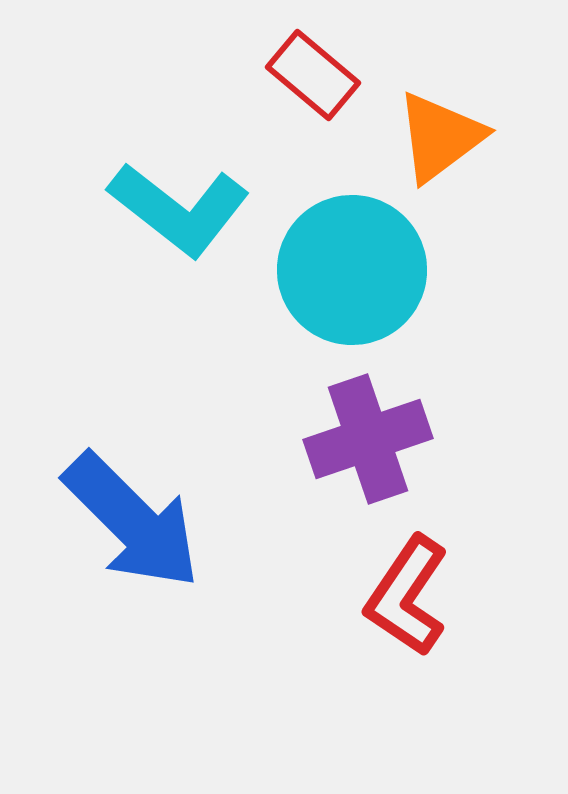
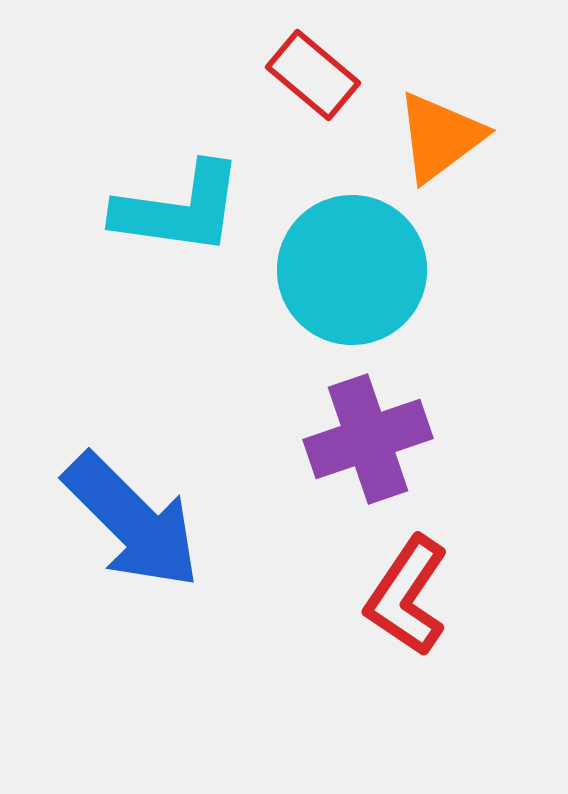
cyan L-shape: rotated 30 degrees counterclockwise
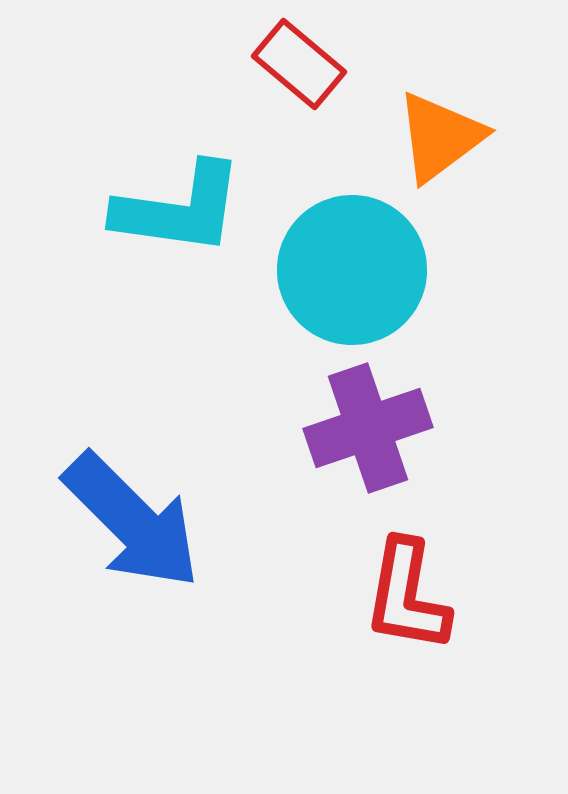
red rectangle: moved 14 px left, 11 px up
purple cross: moved 11 px up
red L-shape: rotated 24 degrees counterclockwise
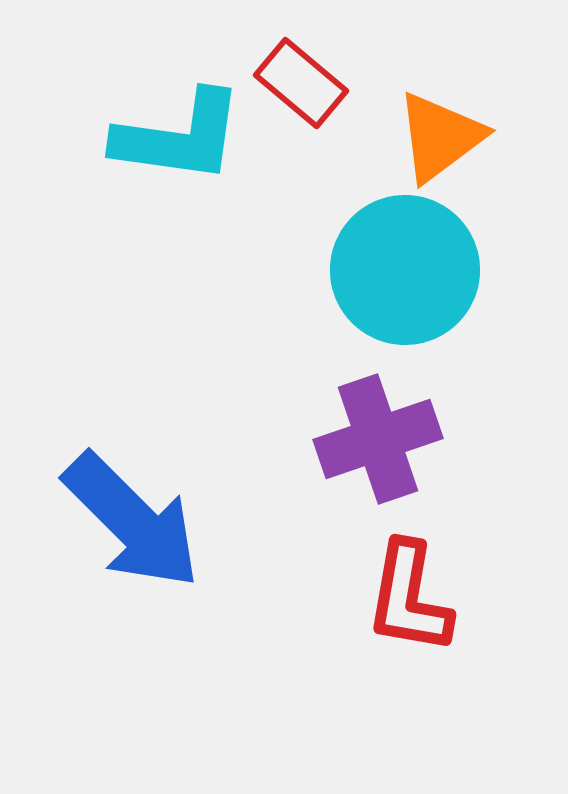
red rectangle: moved 2 px right, 19 px down
cyan L-shape: moved 72 px up
cyan circle: moved 53 px right
purple cross: moved 10 px right, 11 px down
red L-shape: moved 2 px right, 2 px down
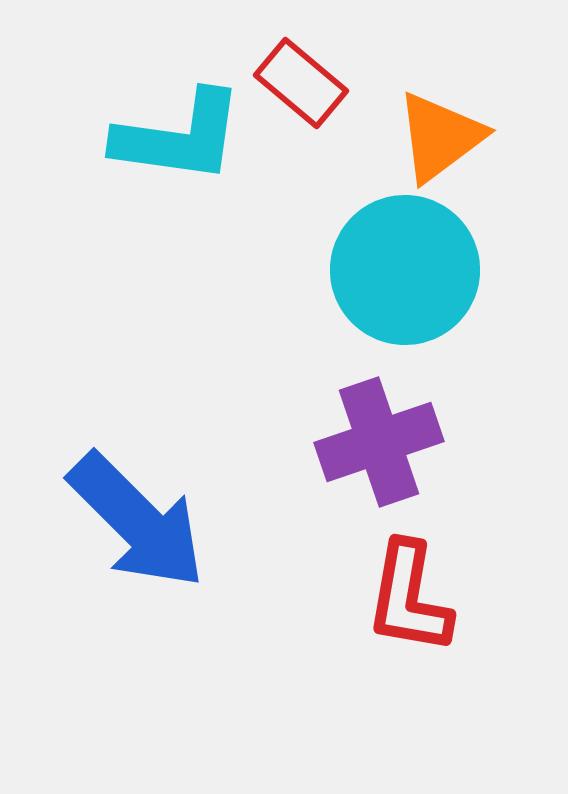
purple cross: moved 1 px right, 3 px down
blue arrow: moved 5 px right
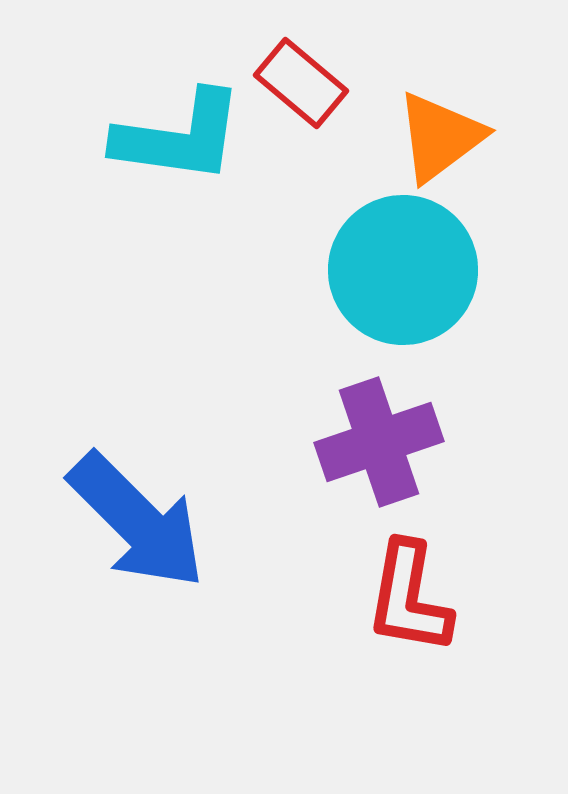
cyan circle: moved 2 px left
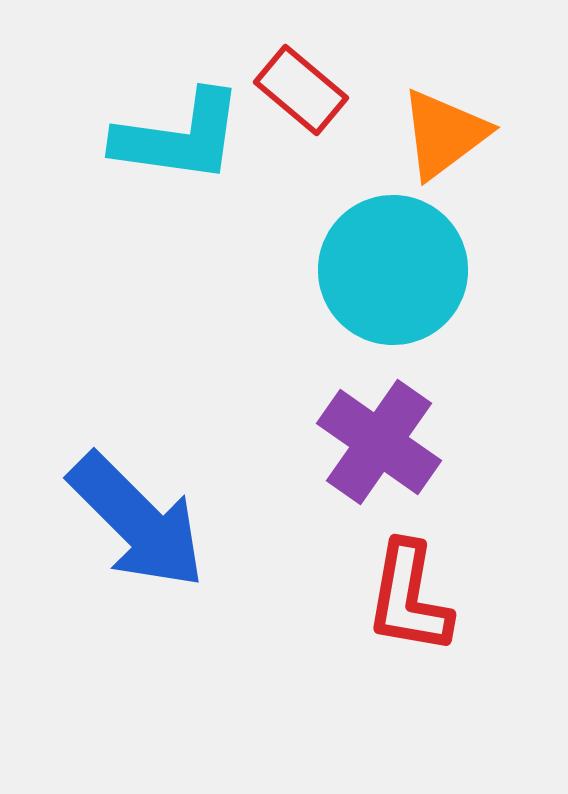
red rectangle: moved 7 px down
orange triangle: moved 4 px right, 3 px up
cyan circle: moved 10 px left
purple cross: rotated 36 degrees counterclockwise
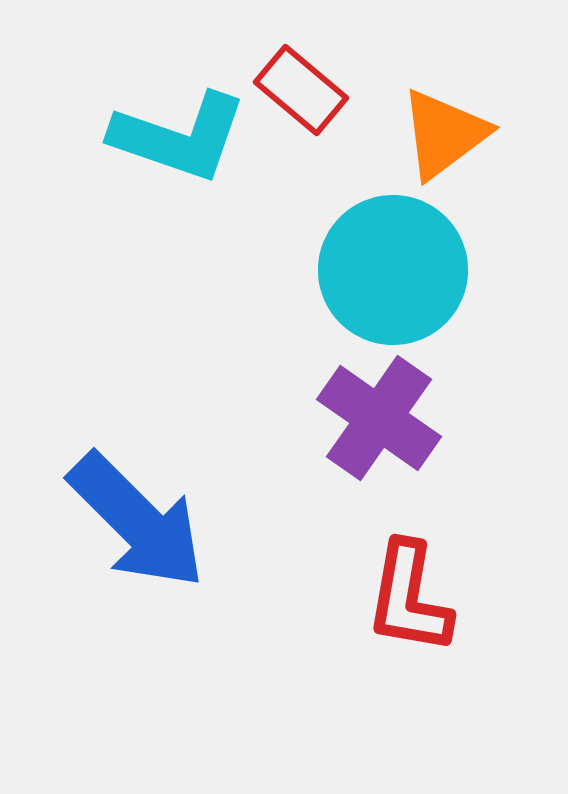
cyan L-shape: rotated 11 degrees clockwise
purple cross: moved 24 px up
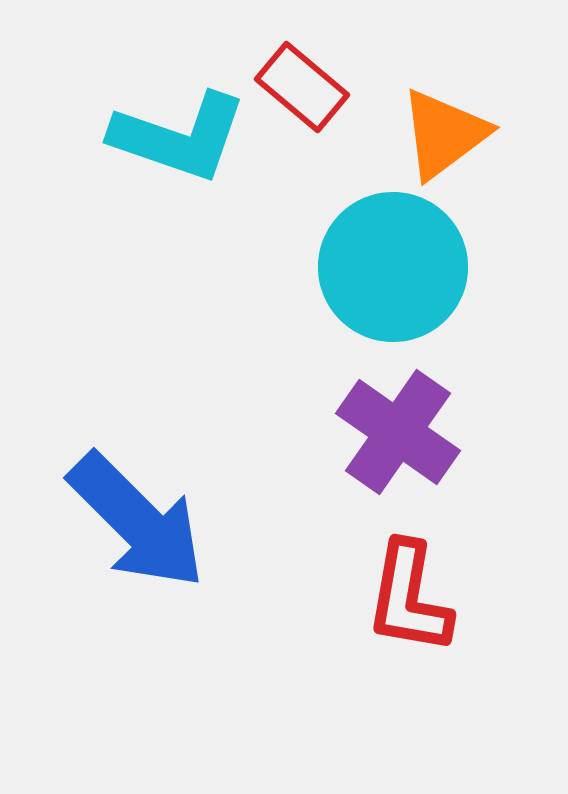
red rectangle: moved 1 px right, 3 px up
cyan circle: moved 3 px up
purple cross: moved 19 px right, 14 px down
